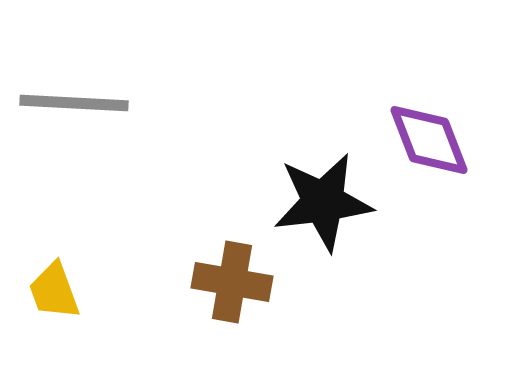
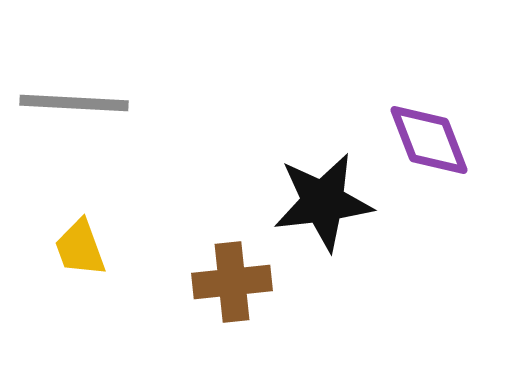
brown cross: rotated 16 degrees counterclockwise
yellow trapezoid: moved 26 px right, 43 px up
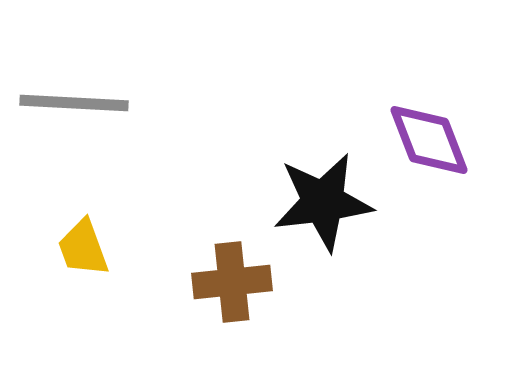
yellow trapezoid: moved 3 px right
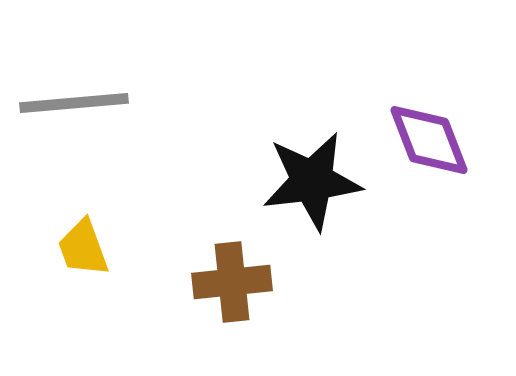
gray line: rotated 8 degrees counterclockwise
black star: moved 11 px left, 21 px up
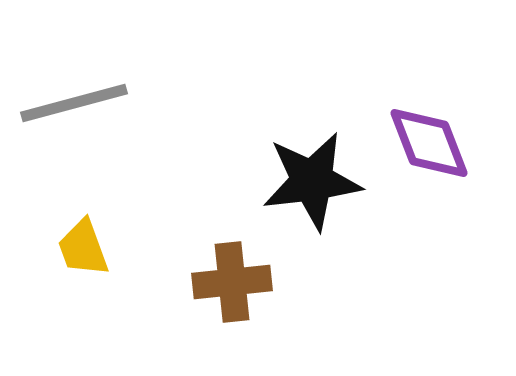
gray line: rotated 10 degrees counterclockwise
purple diamond: moved 3 px down
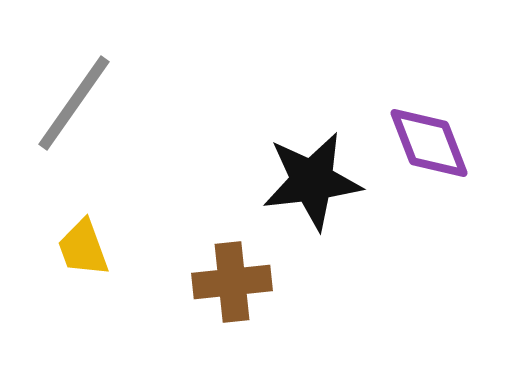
gray line: rotated 40 degrees counterclockwise
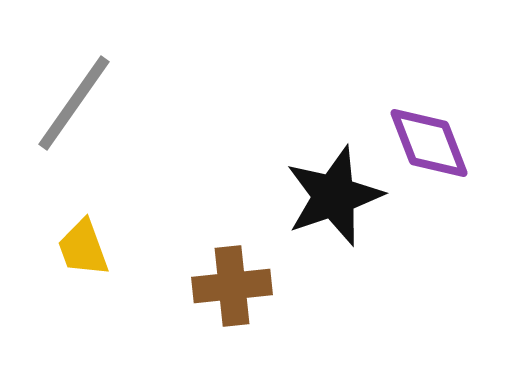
black star: moved 22 px right, 15 px down; rotated 12 degrees counterclockwise
brown cross: moved 4 px down
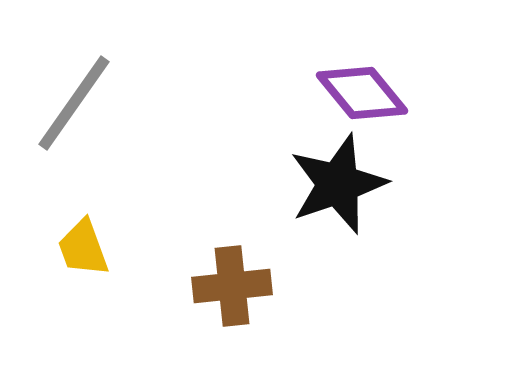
purple diamond: moved 67 px left, 50 px up; rotated 18 degrees counterclockwise
black star: moved 4 px right, 12 px up
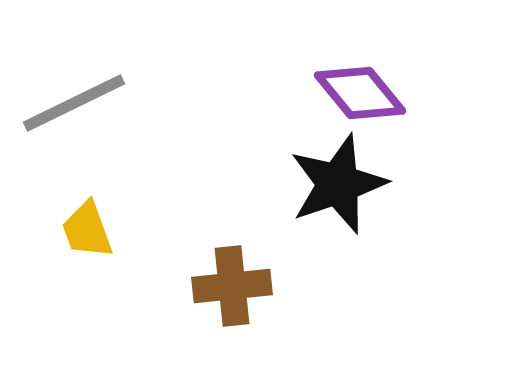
purple diamond: moved 2 px left
gray line: rotated 29 degrees clockwise
yellow trapezoid: moved 4 px right, 18 px up
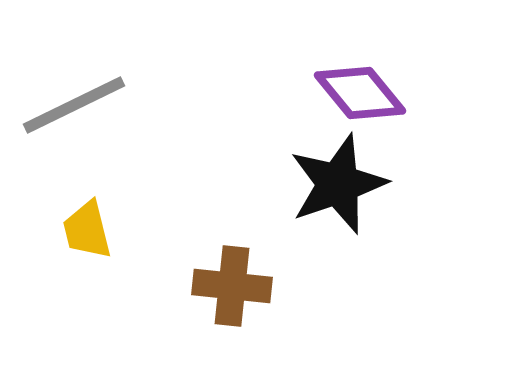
gray line: moved 2 px down
yellow trapezoid: rotated 6 degrees clockwise
brown cross: rotated 12 degrees clockwise
